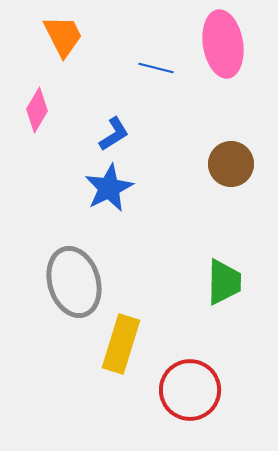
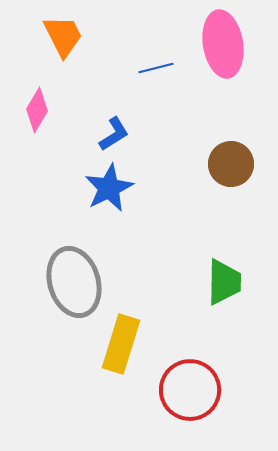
blue line: rotated 28 degrees counterclockwise
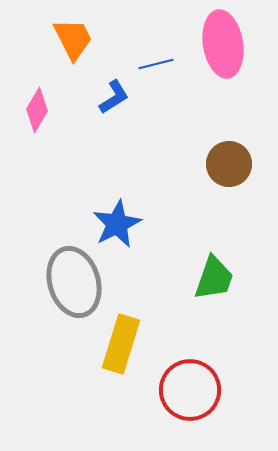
orange trapezoid: moved 10 px right, 3 px down
blue line: moved 4 px up
blue L-shape: moved 37 px up
brown circle: moved 2 px left
blue star: moved 8 px right, 36 px down
green trapezoid: moved 10 px left, 4 px up; rotated 18 degrees clockwise
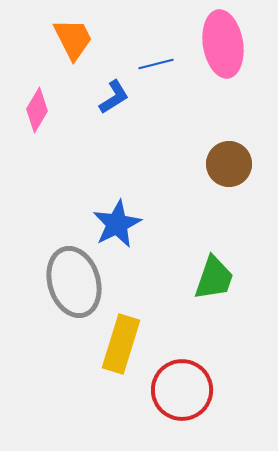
red circle: moved 8 px left
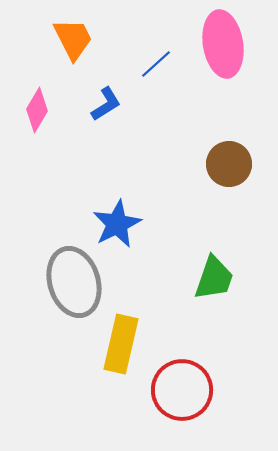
blue line: rotated 28 degrees counterclockwise
blue L-shape: moved 8 px left, 7 px down
yellow rectangle: rotated 4 degrees counterclockwise
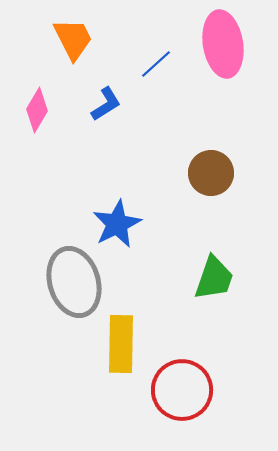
brown circle: moved 18 px left, 9 px down
yellow rectangle: rotated 12 degrees counterclockwise
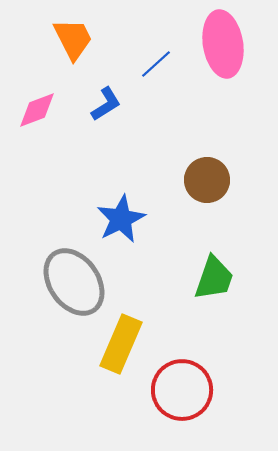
pink diamond: rotated 39 degrees clockwise
brown circle: moved 4 px left, 7 px down
blue star: moved 4 px right, 5 px up
gray ellipse: rotated 18 degrees counterclockwise
yellow rectangle: rotated 22 degrees clockwise
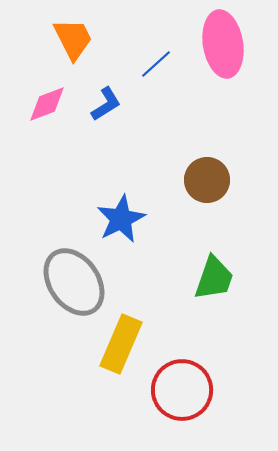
pink diamond: moved 10 px right, 6 px up
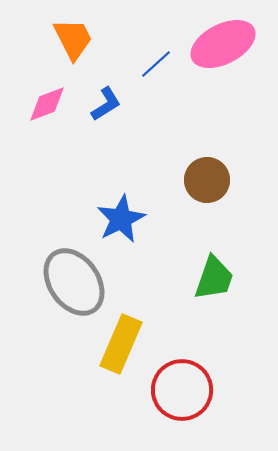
pink ellipse: rotated 72 degrees clockwise
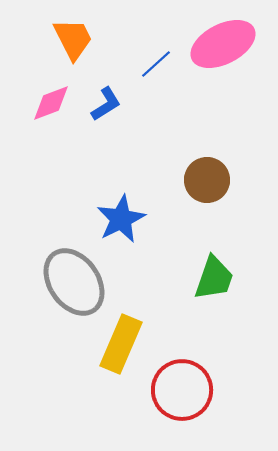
pink diamond: moved 4 px right, 1 px up
